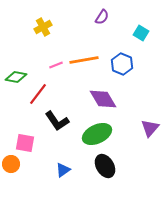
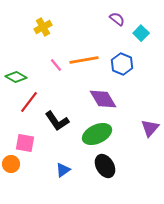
purple semicircle: moved 15 px right, 2 px down; rotated 84 degrees counterclockwise
cyan square: rotated 14 degrees clockwise
pink line: rotated 72 degrees clockwise
green diamond: rotated 20 degrees clockwise
red line: moved 9 px left, 8 px down
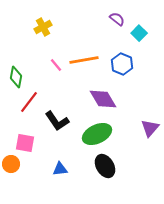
cyan square: moved 2 px left
green diamond: rotated 70 degrees clockwise
blue triangle: moved 3 px left, 1 px up; rotated 28 degrees clockwise
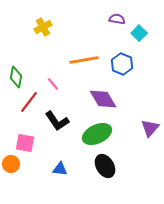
purple semicircle: rotated 28 degrees counterclockwise
pink line: moved 3 px left, 19 px down
blue triangle: rotated 14 degrees clockwise
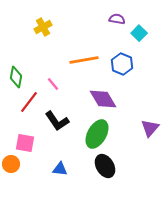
green ellipse: rotated 36 degrees counterclockwise
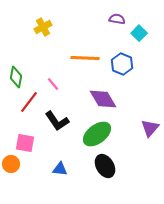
orange line: moved 1 px right, 2 px up; rotated 12 degrees clockwise
green ellipse: rotated 24 degrees clockwise
